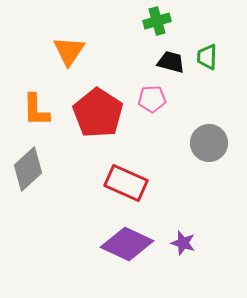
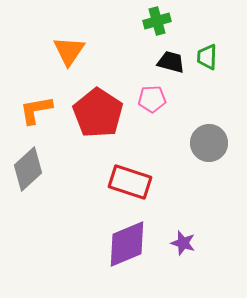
orange L-shape: rotated 81 degrees clockwise
red rectangle: moved 4 px right, 1 px up; rotated 6 degrees counterclockwise
purple diamond: rotated 48 degrees counterclockwise
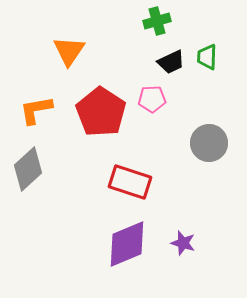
black trapezoid: rotated 140 degrees clockwise
red pentagon: moved 3 px right, 1 px up
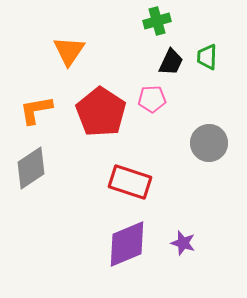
black trapezoid: rotated 40 degrees counterclockwise
gray diamond: moved 3 px right, 1 px up; rotated 9 degrees clockwise
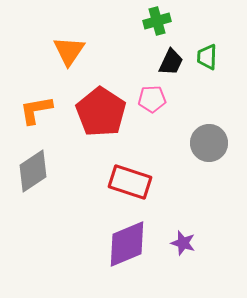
gray diamond: moved 2 px right, 3 px down
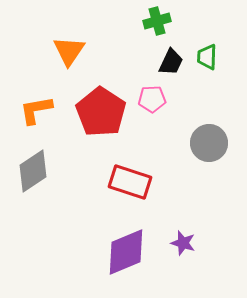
purple diamond: moved 1 px left, 8 px down
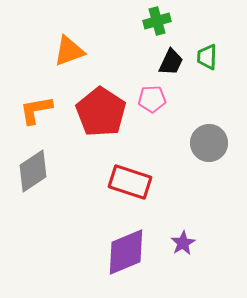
orange triangle: rotated 36 degrees clockwise
purple star: rotated 25 degrees clockwise
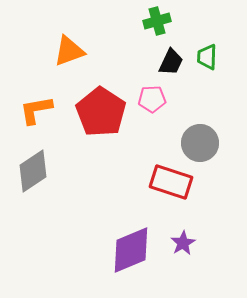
gray circle: moved 9 px left
red rectangle: moved 41 px right
purple diamond: moved 5 px right, 2 px up
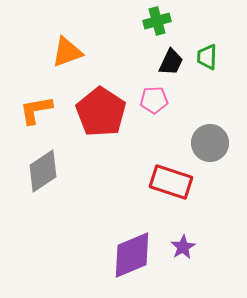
orange triangle: moved 2 px left, 1 px down
pink pentagon: moved 2 px right, 1 px down
gray circle: moved 10 px right
gray diamond: moved 10 px right
purple star: moved 4 px down
purple diamond: moved 1 px right, 5 px down
